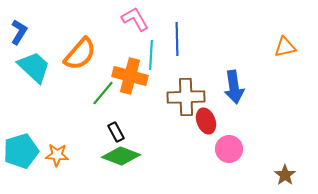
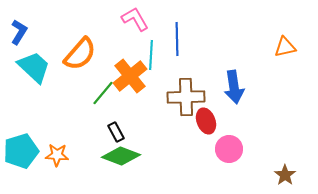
orange cross: rotated 36 degrees clockwise
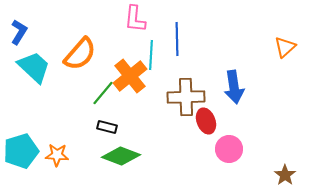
pink L-shape: rotated 144 degrees counterclockwise
orange triangle: rotated 30 degrees counterclockwise
black rectangle: moved 9 px left, 5 px up; rotated 48 degrees counterclockwise
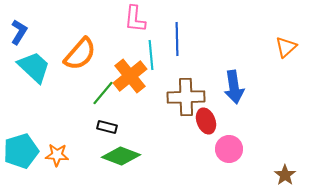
orange triangle: moved 1 px right
cyan line: rotated 8 degrees counterclockwise
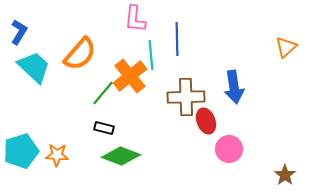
black rectangle: moved 3 px left, 1 px down
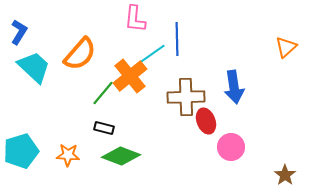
cyan line: moved 1 px right, 1 px up; rotated 60 degrees clockwise
pink circle: moved 2 px right, 2 px up
orange star: moved 11 px right
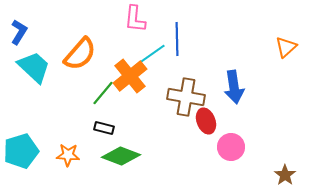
brown cross: rotated 12 degrees clockwise
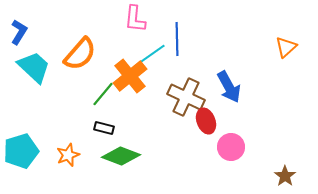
blue arrow: moved 5 px left; rotated 20 degrees counterclockwise
green line: moved 1 px down
brown cross: rotated 15 degrees clockwise
orange star: rotated 25 degrees counterclockwise
brown star: moved 1 px down
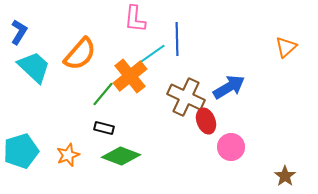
blue arrow: rotated 92 degrees counterclockwise
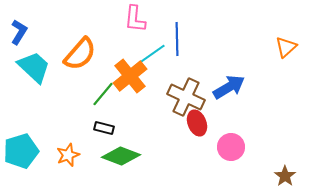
red ellipse: moved 9 px left, 2 px down
